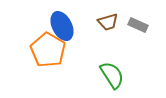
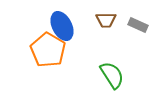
brown trapezoid: moved 2 px left, 2 px up; rotated 15 degrees clockwise
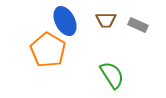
blue ellipse: moved 3 px right, 5 px up
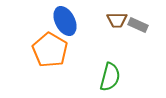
brown trapezoid: moved 11 px right
orange pentagon: moved 2 px right
green semicircle: moved 2 px left, 2 px down; rotated 48 degrees clockwise
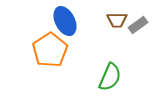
gray rectangle: rotated 60 degrees counterclockwise
orange pentagon: rotated 8 degrees clockwise
green semicircle: rotated 8 degrees clockwise
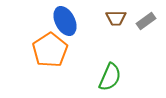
brown trapezoid: moved 1 px left, 2 px up
gray rectangle: moved 8 px right, 4 px up
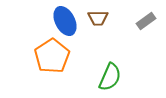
brown trapezoid: moved 18 px left
orange pentagon: moved 2 px right, 6 px down
